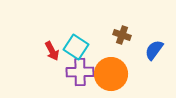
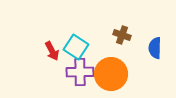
blue semicircle: moved 1 px right, 2 px up; rotated 35 degrees counterclockwise
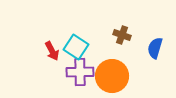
blue semicircle: rotated 15 degrees clockwise
orange circle: moved 1 px right, 2 px down
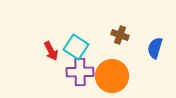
brown cross: moved 2 px left
red arrow: moved 1 px left
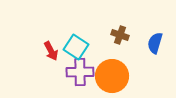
blue semicircle: moved 5 px up
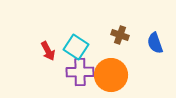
blue semicircle: rotated 35 degrees counterclockwise
red arrow: moved 3 px left
orange circle: moved 1 px left, 1 px up
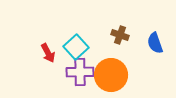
cyan square: rotated 15 degrees clockwise
red arrow: moved 2 px down
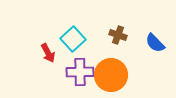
brown cross: moved 2 px left
blue semicircle: rotated 25 degrees counterclockwise
cyan square: moved 3 px left, 8 px up
